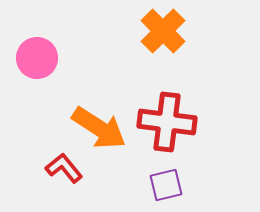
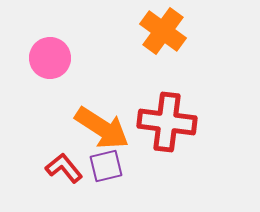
orange cross: rotated 9 degrees counterclockwise
pink circle: moved 13 px right
orange arrow: moved 3 px right
purple square: moved 60 px left, 19 px up
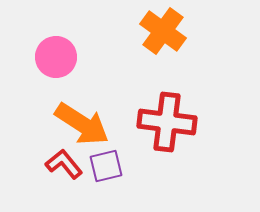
pink circle: moved 6 px right, 1 px up
orange arrow: moved 20 px left, 4 px up
red L-shape: moved 4 px up
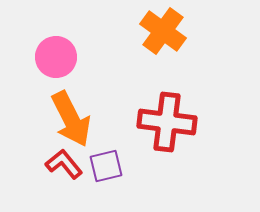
orange arrow: moved 11 px left, 5 px up; rotated 30 degrees clockwise
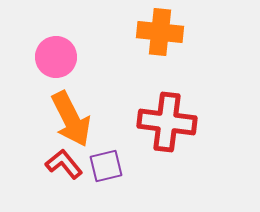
orange cross: moved 3 px left, 1 px down; rotated 30 degrees counterclockwise
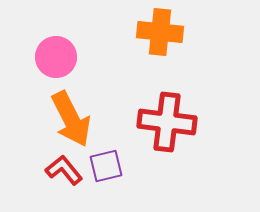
red L-shape: moved 6 px down
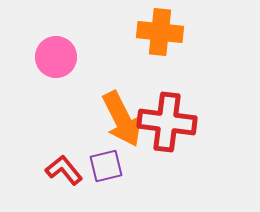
orange arrow: moved 51 px right
